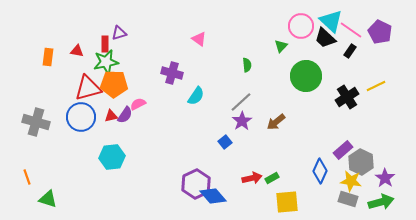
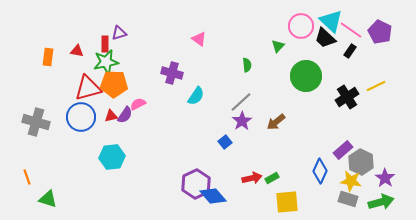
green triangle at (281, 46): moved 3 px left
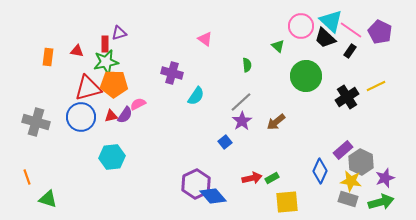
pink triangle at (199, 39): moved 6 px right
green triangle at (278, 46): rotated 32 degrees counterclockwise
purple star at (385, 178): rotated 18 degrees clockwise
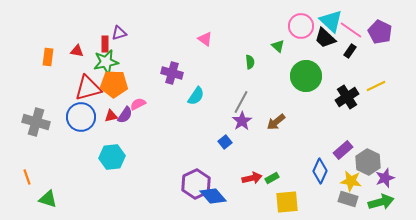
green semicircle at (247, 65): moved 3 px right, 3 px up
gray line at (241, 102): rotated 20 degrees counterclockwise
gray hexagon at (361, 162): moved 7 px right
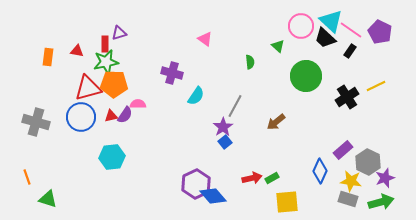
gray line at (241, 102): moved 6 px left, 4 px down
pink semicircle at (138, 104): rotated 28 degrees clockwise
purple star at (242, 121): moved 19 px left, 6 px down
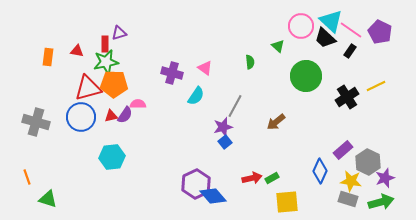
pink triangle at (205, 39): moved 29 px down
purple star at (223, 127): rotated 18 degrees clockwise
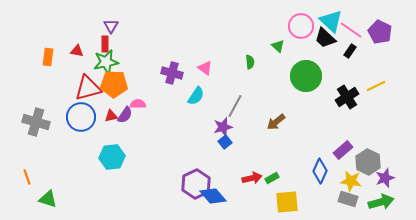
purple triangle at (119, 33): moved 8 px left, 7 px up; rotated 42 degrees counterclockwise
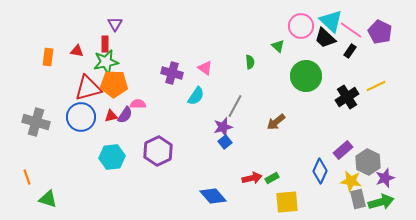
purple triangle at (111, 26): moved 4 px right, 2 px up
purple hexagon at (196, 184): moved 38 px left, 33 px up
gray rectangle at (348, 199): moved 10 px right; rotated 60 degrees clockwise
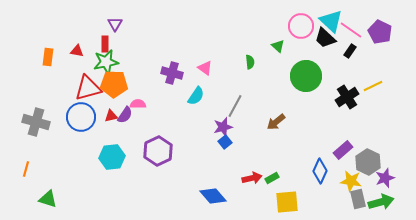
yellow line at (376, 86): moved 3 px left
orange line at (27, 177): moved 1 px left, 8 px up; rotated 35 degrees clockwise
